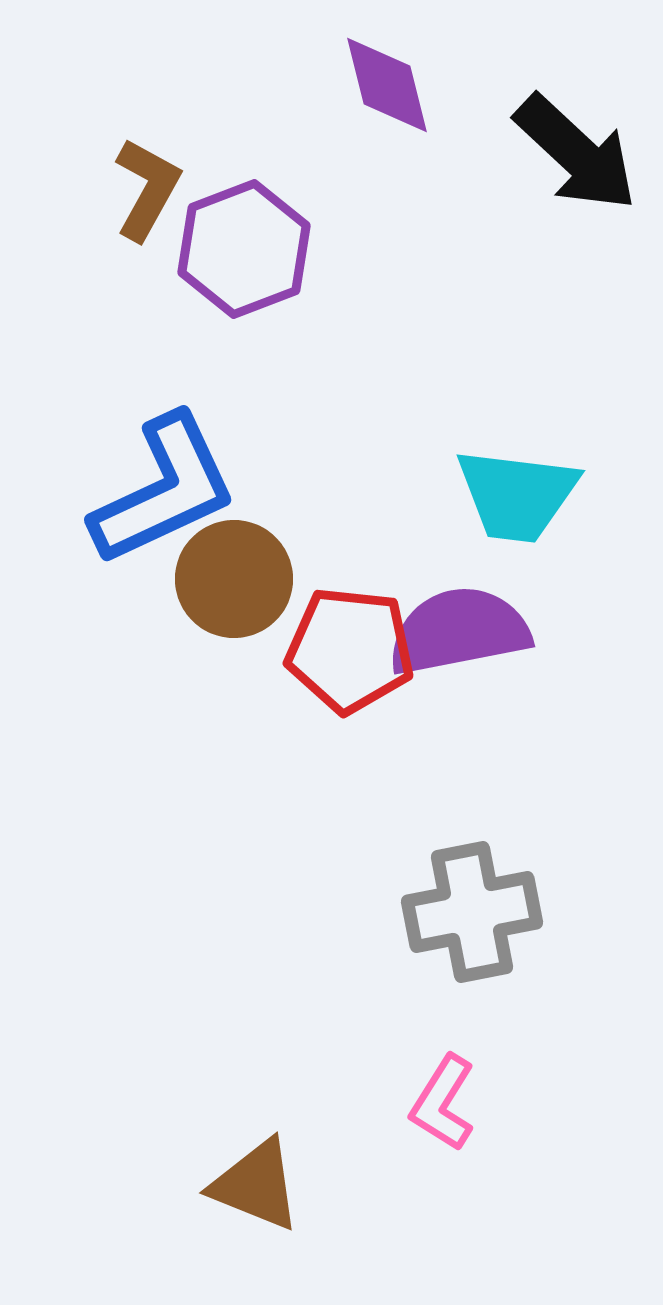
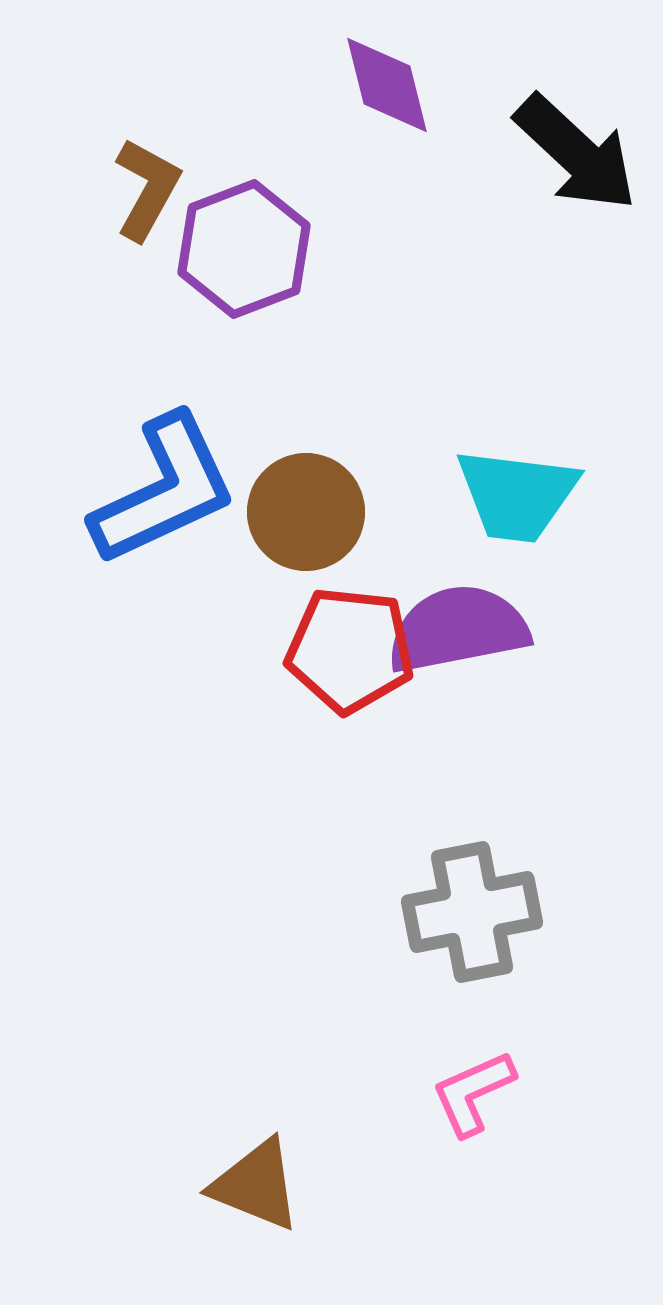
brown circle: moved 72 px right, 67 px up
purple semicircle: moved 1 px left, 2 px up
pink L-shape: moved 30 px right, 10 px up; rotated 34 degrees clockwise
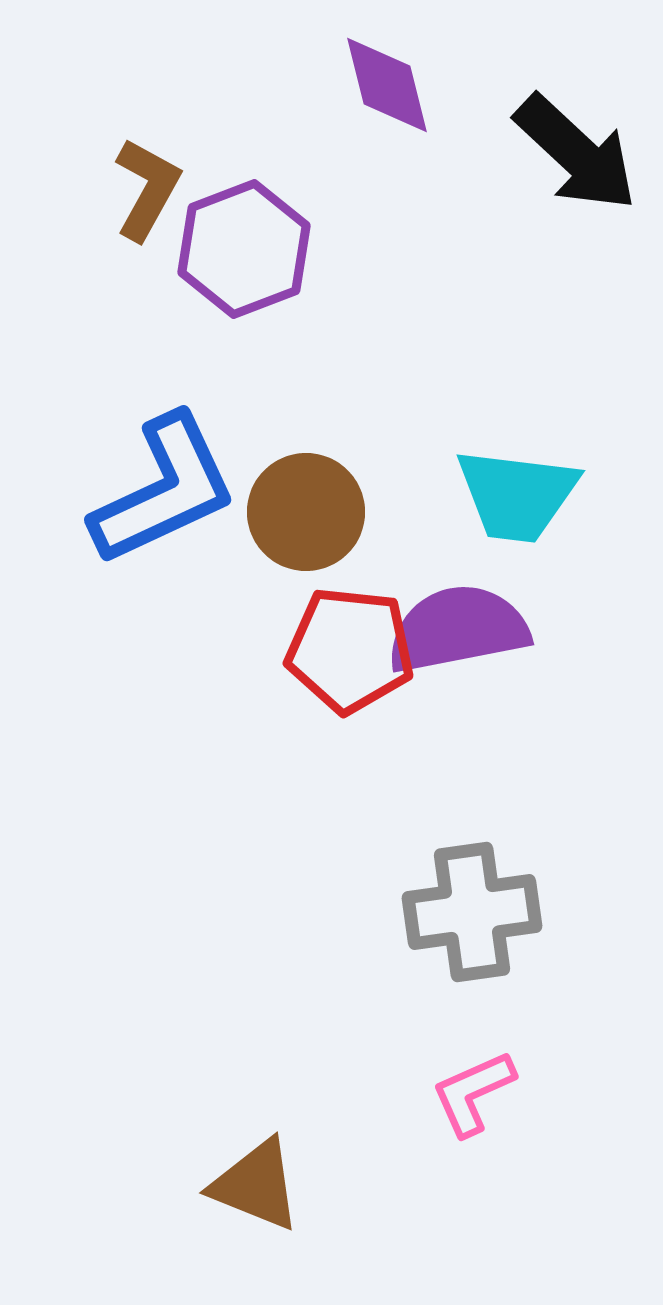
gray cross: rotated 3 degrees clockwise
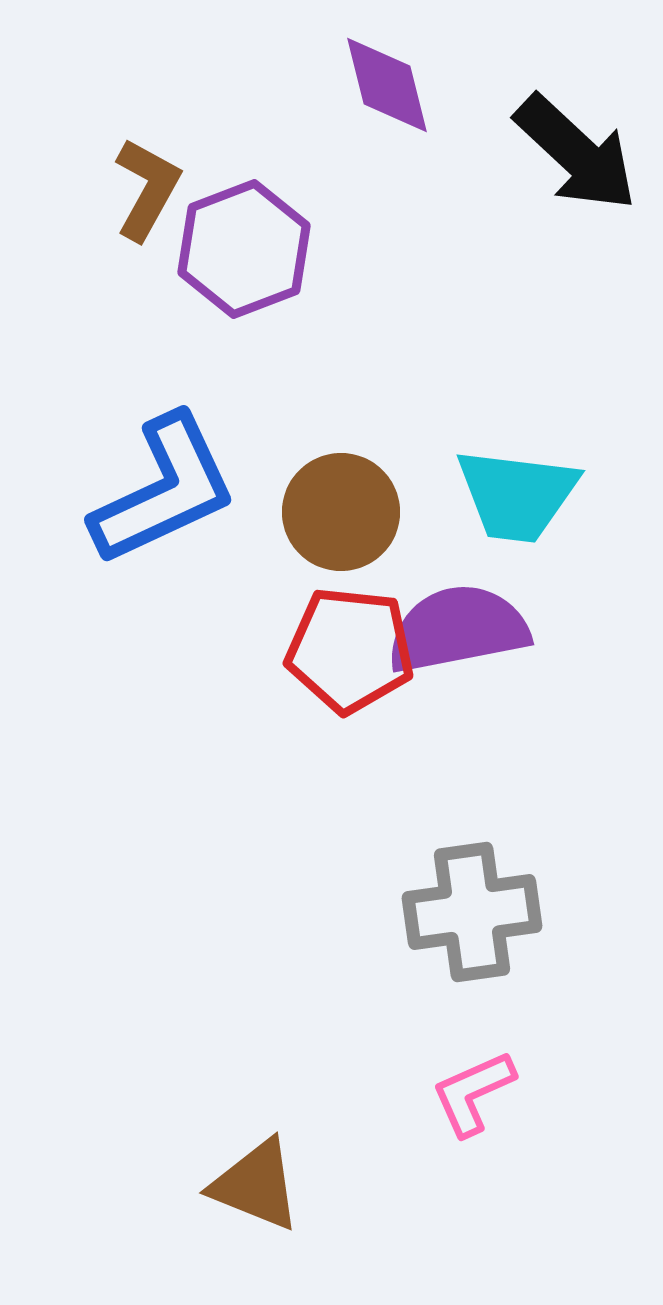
brown circle: moved 35 px right
